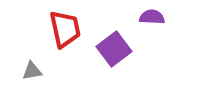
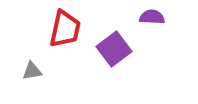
red trapezoid: rotated 24 degrees clockwise
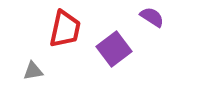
purple semicircle: rotated 30 degrees clockwise
gray triangle: moved 1 px right
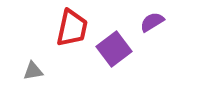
purple semicircle: moved 5 px down; rotated 65 degrees counterclockwise
red trapezoid: moved 7 px right, 1 px up
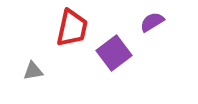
purple square: moved 4 px down
